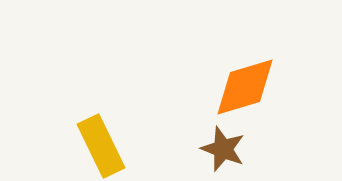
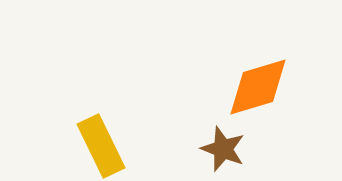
orange diamond: moved 13 px right
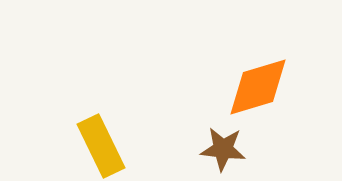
brown star: rotated 15 degrees counterclockwise
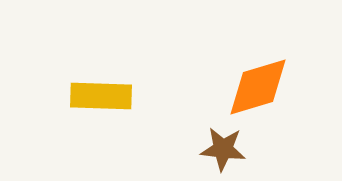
yellow rectangle: moved 50 px up; rotated 62 degrees counterclockwise
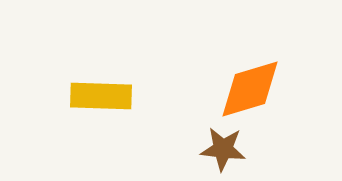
orange diamond: moved 8 px left, 2 px down
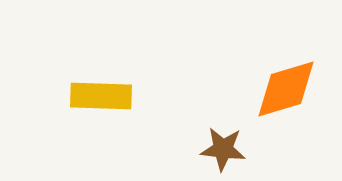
orange diamond: moved 36 px right
